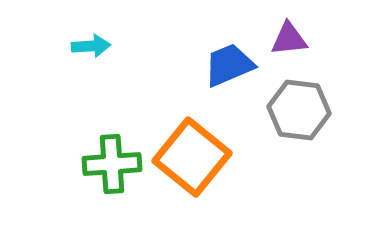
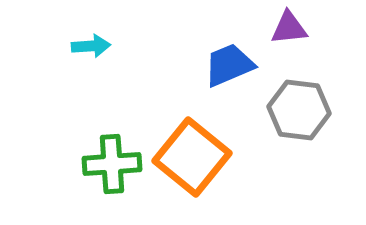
purple triangle: moved 11 px up
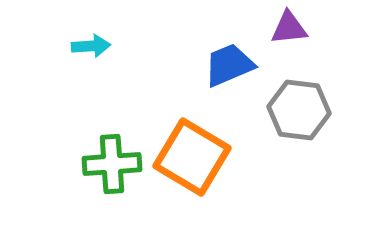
orange square: rotated 8 degrees counterclockwise
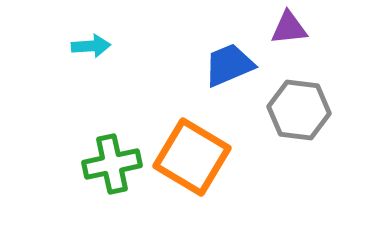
green cross: rotated 8 degrees counterclockwise
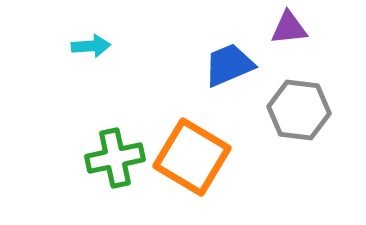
green cross: moved 3 px right, 6 px up
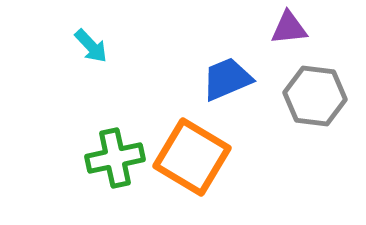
cyan arrow: rotated 51 degrees clockwise
blue trapezoid: moved 2 px left, 14 px down
gray hexagon: moved 16 px right, 14 px up
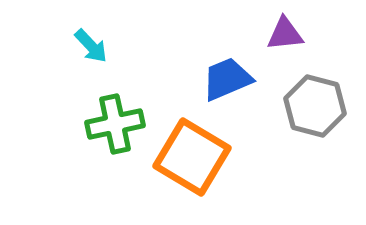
purple triangle: moved 4 px left, 6 px down
gray hexagon: moved 10 px down; rotated 8 degrees clockwise
green cross: moved 34 px up
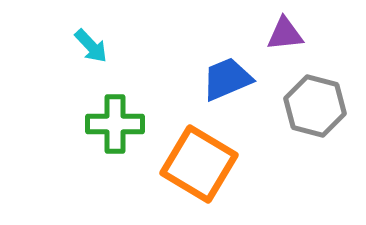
green cross: rotated 12 degrees clockwise
orange square: moved 7 px right, 7 px down
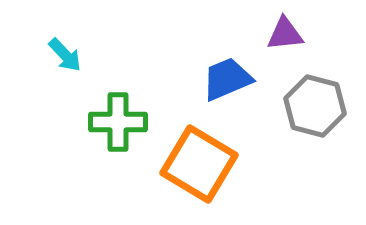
cyan arrow: moved 26 px left, 9 px down
green cross: moved 3 px right, 2 px up
